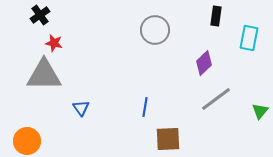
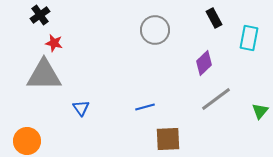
black rectangle: moved 2 px left, 2 px down; rotated 36 degrees counterclockwise
blue line: rotated 66 degrees clockwise
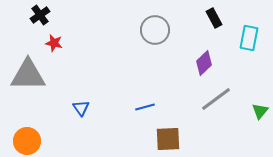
gray triangle: moved 16 px left
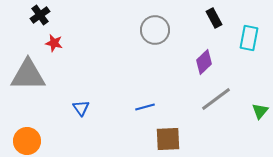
purple diamond: moved 1 px up
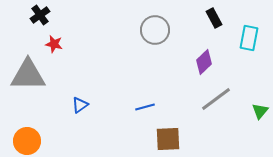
red star: moved 1 px down
blue triangle: moved 1 px left, 3 px up; rotated 30 degrees clockwise
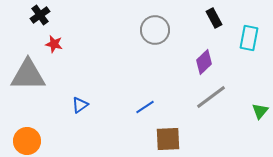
gray line: moved 5 px left, 2 px up
blue line: rotated 18 degrees counterclockwise
